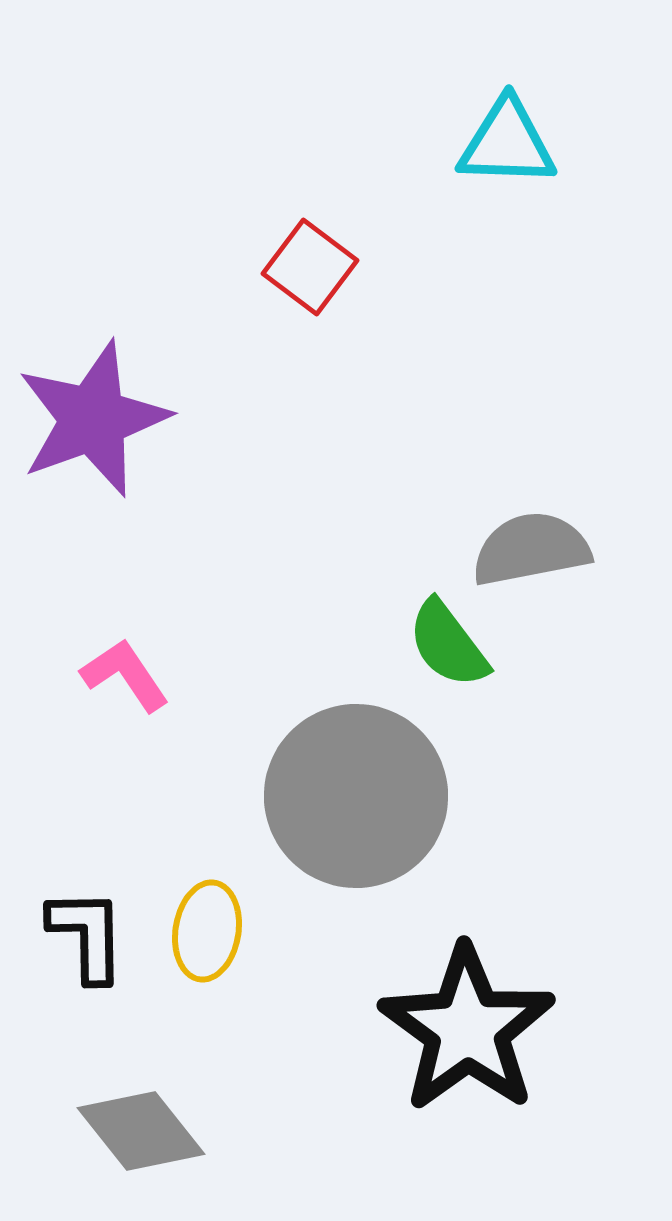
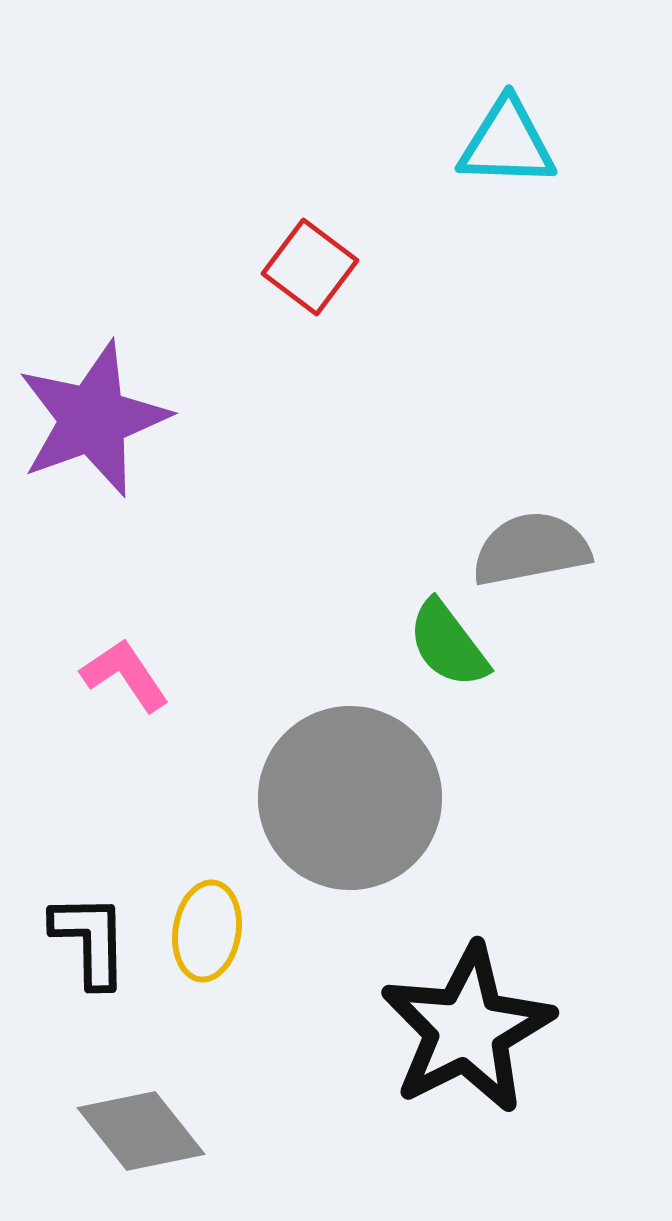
gray circle: moved 6 px left, 2 px down
black L-shape: moved 3 px right, 5 px down
black star: rotated 9 degrees clockwise
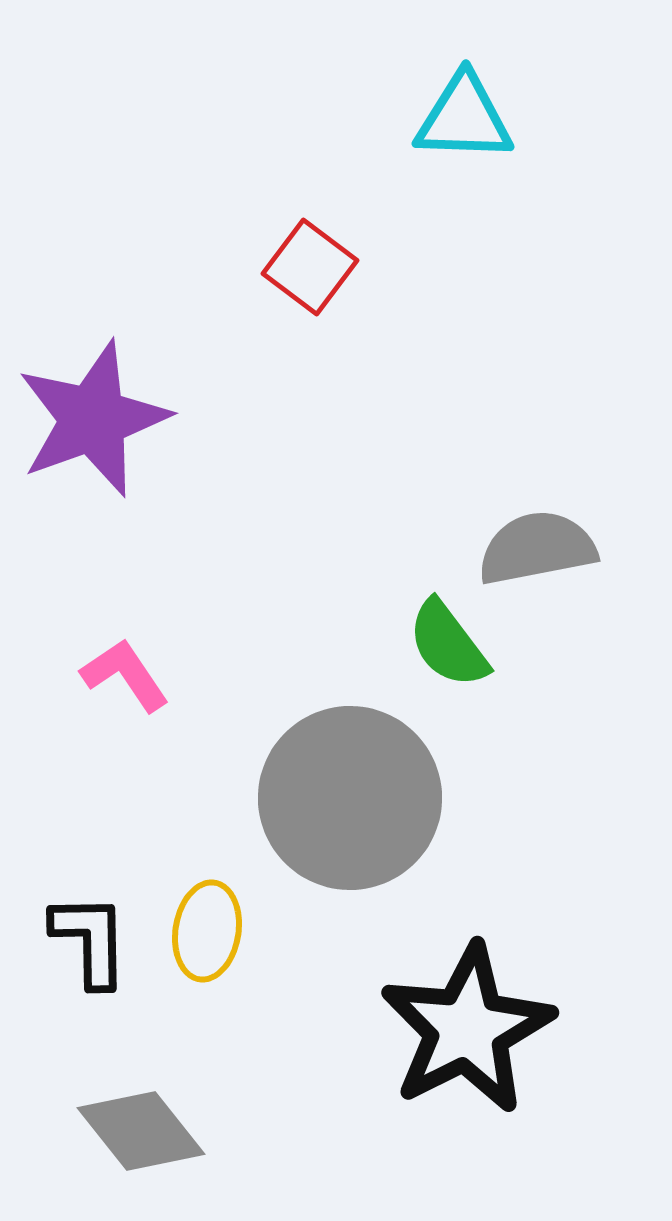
cyan triangle: moved 43 px left, 25 px up
gray semicircle: moved 6 px right, 1 px up
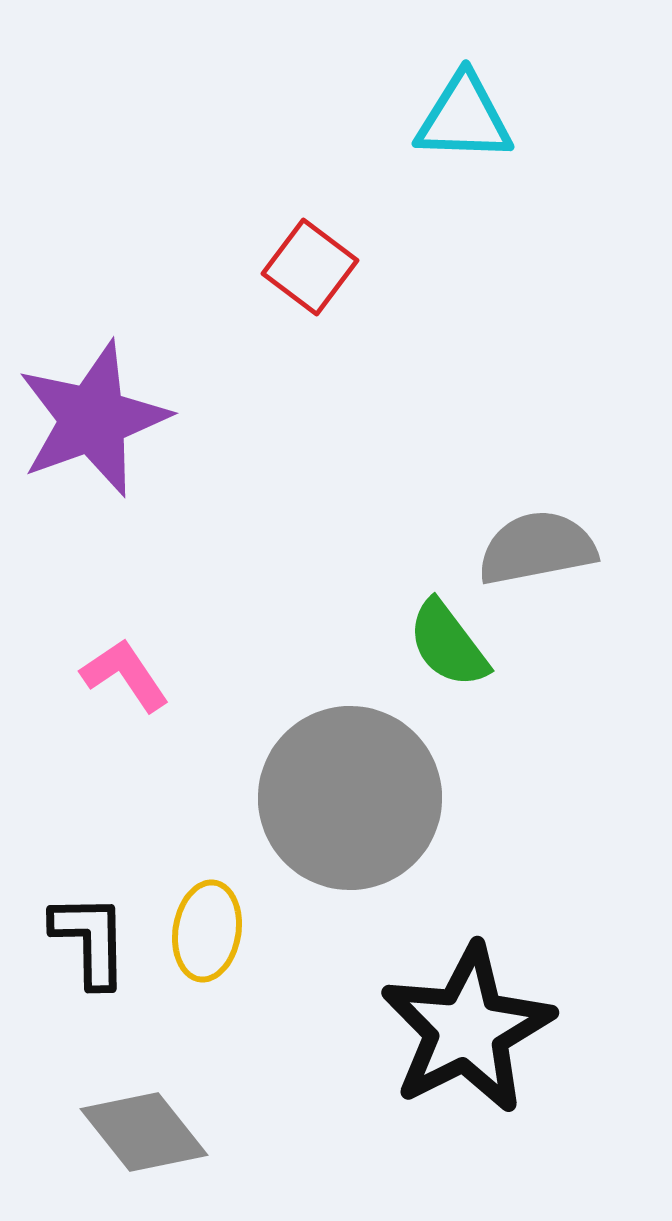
gray diamond: moved 3 px right, 1 px down
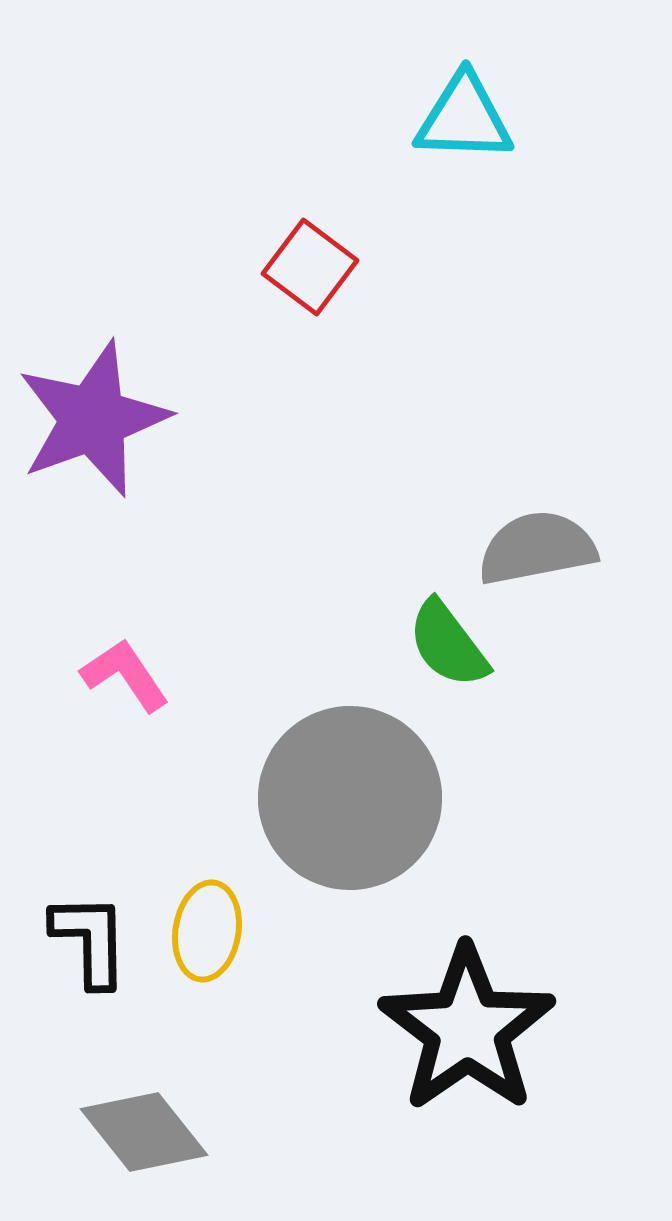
black star: rotated 8 degrees counterclockwise
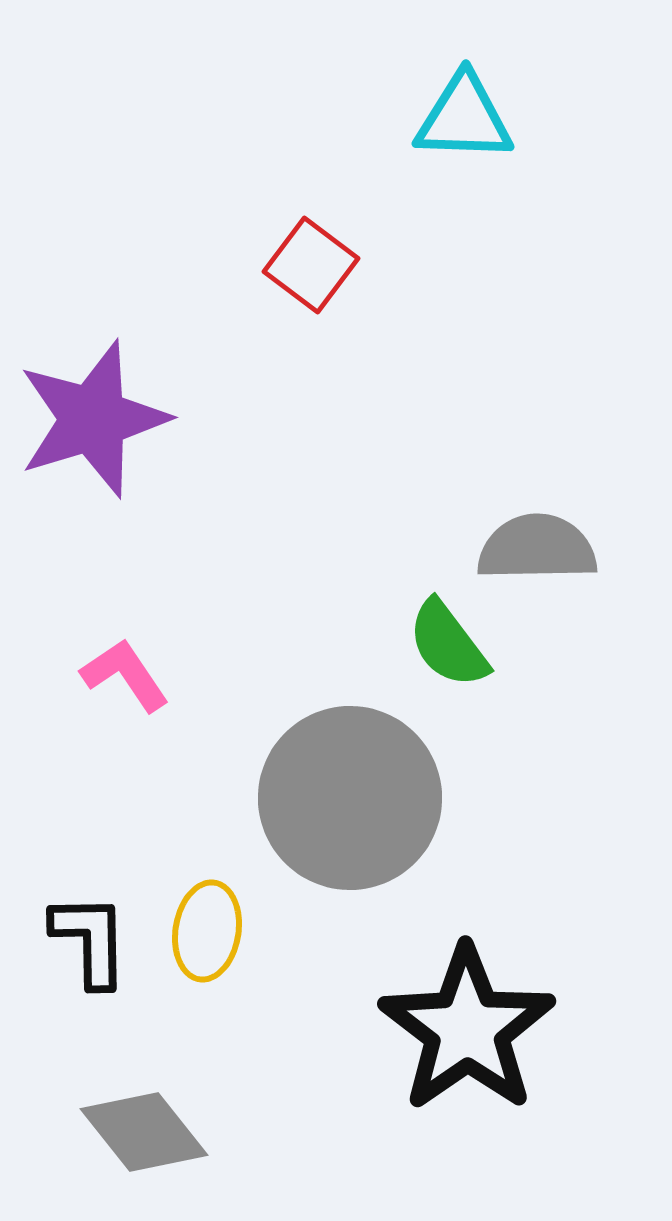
red square: moved 1 px right, 2 px up
purple star: rotated 3 degrees clockwise
gray semicircle: rotated 10 degrees clockwise
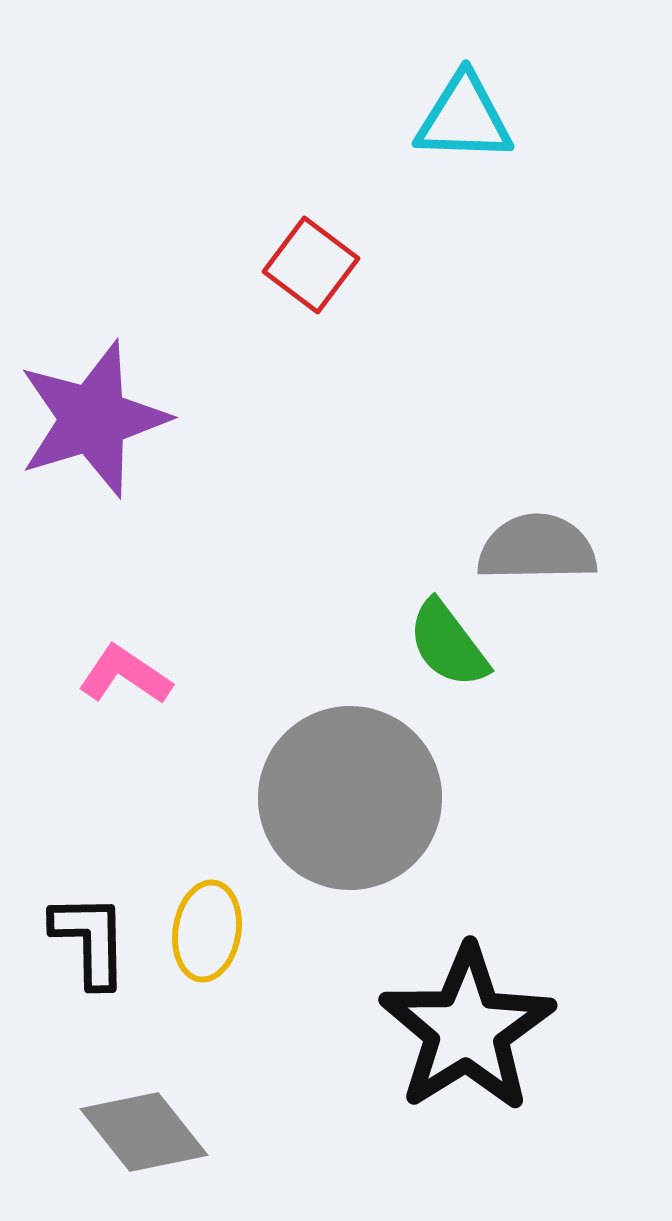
pink L-shape: rotated 22 degrees counterclockwise
black star: rotated 3 degrees clockwise
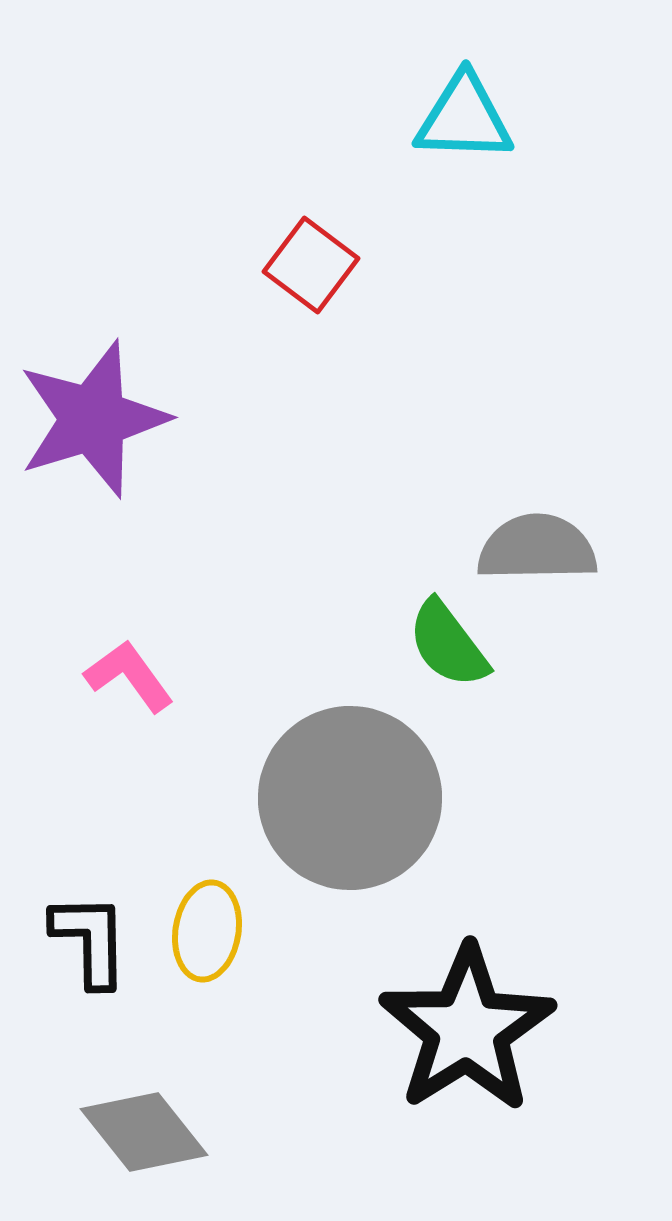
pink L-shape: moved 4 px right, 1 px down; rotated 20 degrees clockwise
